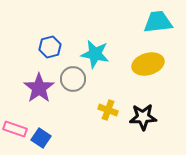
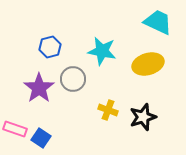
cyan trapezoid: rotated 32 degrees clockwise
cyan star: moved 7 px right, 3 px up
black star: rotated 16 degrees counterclockwise
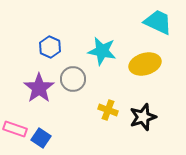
blue hexagon: rotated 20 degrees counterclockwise
yellow ellipse: moved 3 px left
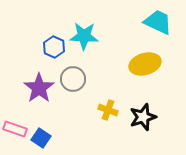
blue hexagon: moved 4 px right
cyan star: moved 18 px left, 15 px up; rotated 8 degrees counterclockwise
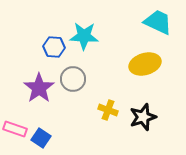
blue hexagon: rotated 20 degrees counterclockwise
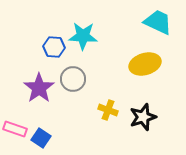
cyan star: moved 1 px left
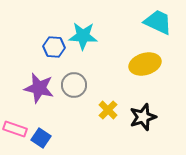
gray circle: moved 1 px right, 6 px down
purple star: rotated 24 degrees counterclockwise
yellow cross: rotated 24 degrees clockwise
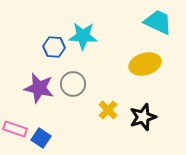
gray circle: moved 1 px left, 1 px up
